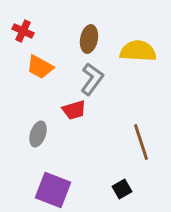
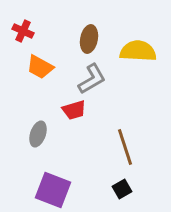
gray L-shape: rotated 24 degrees clockwise
brown line: moved 16 px left, 5 px down
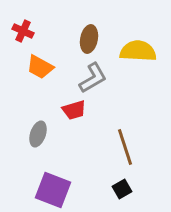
gray L-shape: moved 1 px right, 1 px up
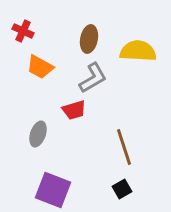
brown line: moved 1 px left
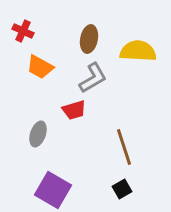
purple square: rotated 9 degrees clockwise
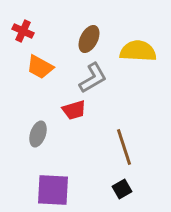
brown ellipse: rotated 16 degrees clockwise
purple square: rotated 27 degrees counterclockwise
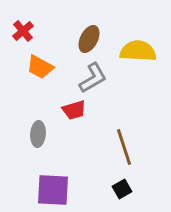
red cross: rotated 25 degrees clockwise
gray ellipse: rotated 15 degrees counterclockwise
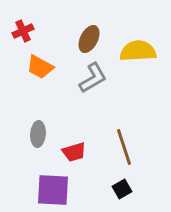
red cross: rotated 15 degrees clockwise
yellow semicircle: rotated 6 degrees counterclockwise
red trapezoid: moved 42 px down
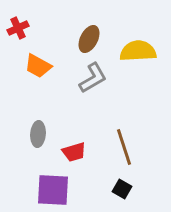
red cross: moved 5 px left, 3 px up
orange trapezoid: moved 2 px left, 1 px up
black square: rotated 30 degrees counterclockwise
